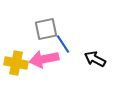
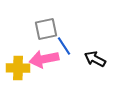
blue line: moved 1 px right, 2 px down
yellow cross: moved 2 px right, 5 px down; rotated 10 degrees counterclockwise
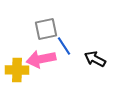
pink arrow: moved 3 px left
yellow cross: moved 1 px left, 2 px down
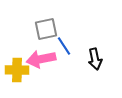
black arrow: rotated 130 degrees counterclockwise
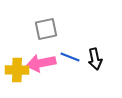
blue line: moved 6 px right, 11 px down; rotated 36 degrees counterclockwise
pink arrow: moved 4 px down
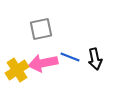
gray square: moved 5 px left
pink arrow: moved 2 px right
yellow cross: rotated 35 degrees counterclockwise
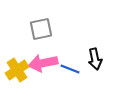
blue line: moved 12 px down
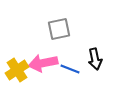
gray square: moved 18 px right
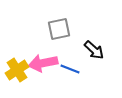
black arrow: moved 1 px left, 9 px up; rotated 35 degrees counterclockwise
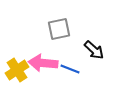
pink arrow: rotated 16 degrees clockwise
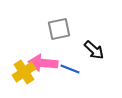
yellow cross: moved 7 px right, 2 px down
